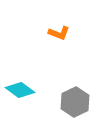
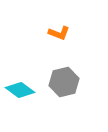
gray hexagon: moved 11 px left, 20 px up; rotated 12 degrees clockwise
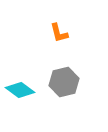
orange L-shape: rotated 55 degrees clockwise
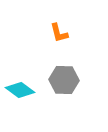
gray hexagon: moved 2 px up; rotated 16 degrees clockwise
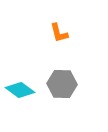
gray hexagon: moved 2 px left, 4 px down
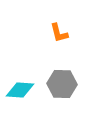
cyan diamond: rotated 32 degrees counterclockwise
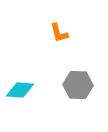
gray hexagon: moved 16 px right, 1 px down
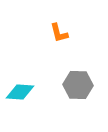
cyan diamond: moved 2 px down
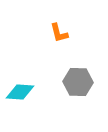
gray hexagon: moved 3 px up
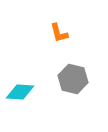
gray hexagon: moved 5 px left, 3 px up; rotated 12 degrees clockwise
